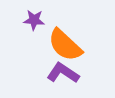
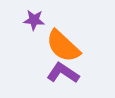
orange semicircle: moved 2 px left, 1 px down
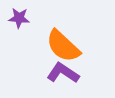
purple star: moved 15 px left, 2 px up
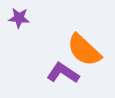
orange semicircle: moved 21 px right, 4 px down
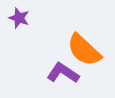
purple star: rotated 15 degrees clockwise
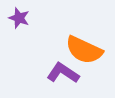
orange semicircle: rotated 18 degrees counterclockwise
